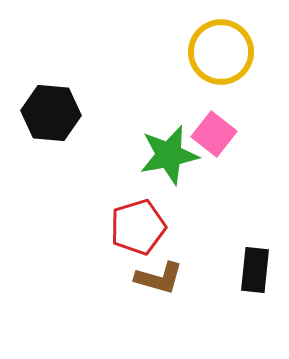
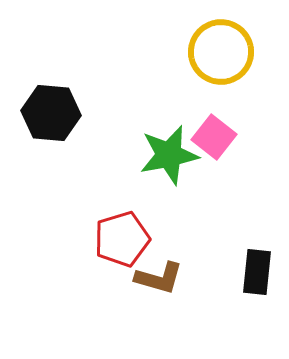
pink square: moved 3 px down
red pentagon: moved 16 px left, 12 px down
black rectangle: moved 2 px right, 2 px down
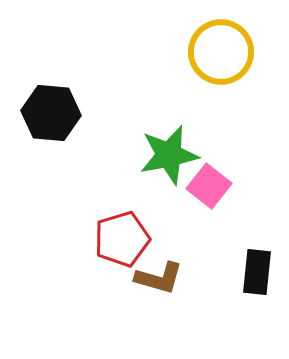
pink square: moved 5 px left, 49 px down
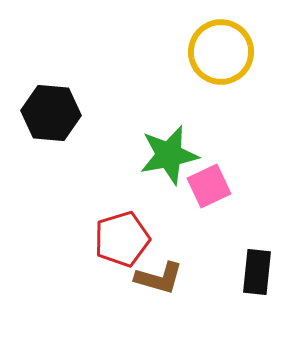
pink square: rotated 27 degrees clockwise
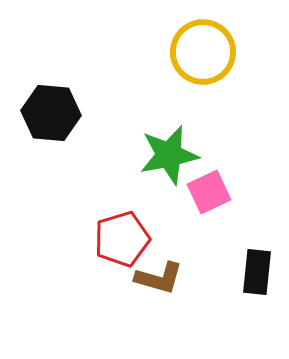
yellow circle: moved 18 px left
pink square: moved 6 px down
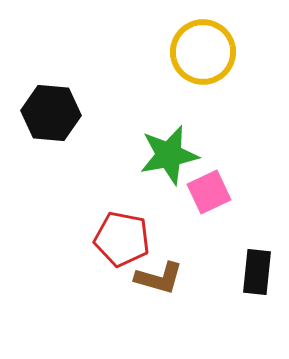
red pentagon: rotated 28 degrees clockwise
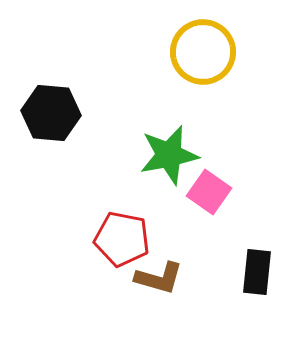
pink square: rotated 30 degrees counterclockwise
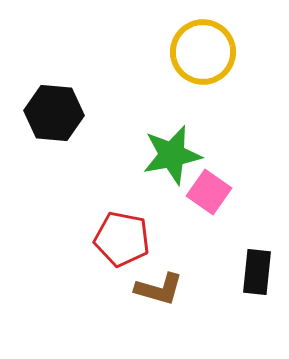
black hexagon: moved 3 px right
green star: moved 3 px right
brown L-shape: moved 11 px down
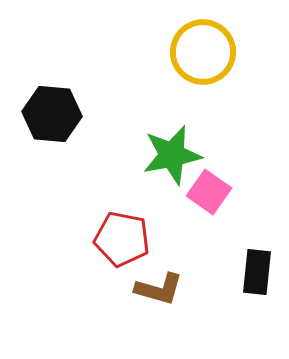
black hexagon: moved 2 px left, 1 px down
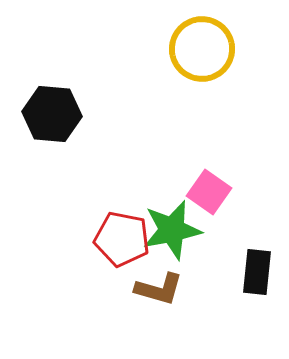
yellow circle: moved 1 px left, 3 px up
green star: moved 75 px down
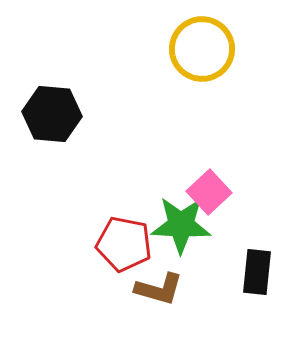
pink square: rotated 12 degrees clockwise
green star: moved 9 px right, 5 px up; rotated 14 degrees clockwise
red pentagon: moved 2 px right, 5 px down
